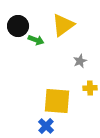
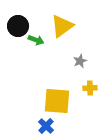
yellow triangle: moved 1 px left, 1 px down
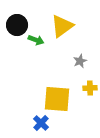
black circle: moved 1 px left, 1 px up
yellow square: moved 2 px up
blue cross: moved 5 px left, 3 px up
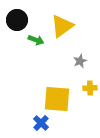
black circle: moved 5 px up
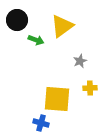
blue cross: rotated 28 degrees counterclockwise
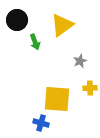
yellow triangle: moved 1 px up
green arrow: moved 1 px left, 2 px down; rotated 49 degrees clockwise
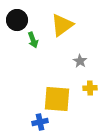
green arrow: moved 2 px left, 2 px up
gray star: rotated 16 degrees counterclockwise
blue cross: moved 1 px left, 1 px up; rotated 28 degrees counterclockwise
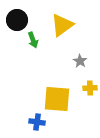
blue cross: moved 3 px left; rotated 21 degrees clockwise
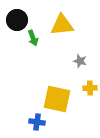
yellow triangle: rotated 30 degrees clockwise
green arrow: moved 2 px up
gray star: rotated 16 degrees counterclockwise
yellow square: rotated 8 degrees clockwise
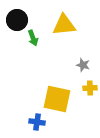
yellow triangle: moved 2 px right
gray star: moved 3 px right, 4 px down
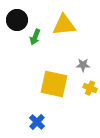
green arrow: moved 2 px right, 1 px up; rotated 42 degrees clockwise
gray star: rotated 16 degrees counterclockwise
yellow cross: rotated 24 degrees clockwise
yellow square: moved 3 px left, 15 px up
blue cross: rotated 35 degrees clockwise
